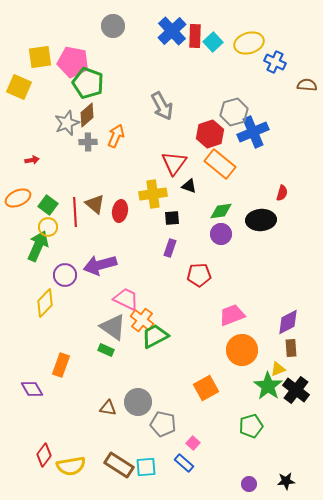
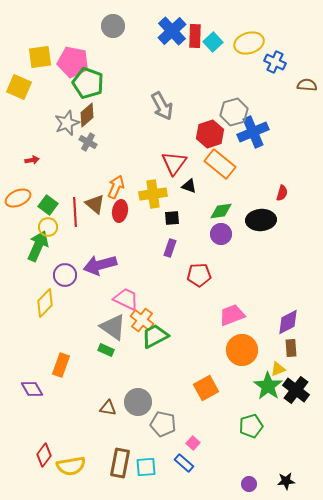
orange arrow at (116, 136): moved 51 px down
gray cross at (88, 142): rotated 30 degrees clockwise
brown rectangle at (119, 465): moved 1 px right, 2 px up; rotated 68 degrees clockwise
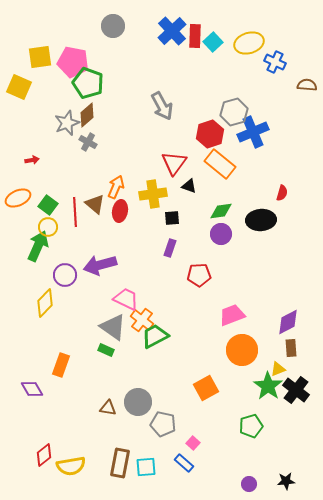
red diamond at (44, 455): rotated 15 degrees clockwise
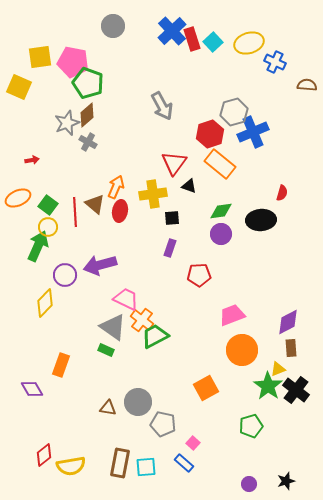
red rectangle at (195, 36): moved 3 px left, 3 px down; rotated 20 degrees counterclockwise
black star at (286, 481): rotated 12 degrees counterclockwise
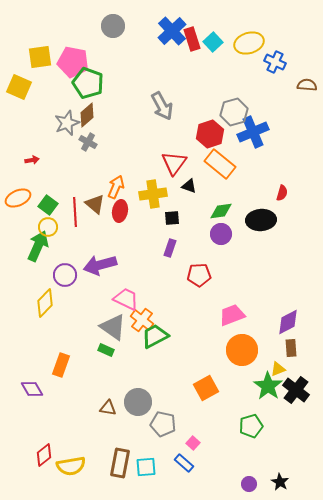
black star at (286, 481): moved 6 px left, 1 px down; rotated 24 degrees counterclockwise
